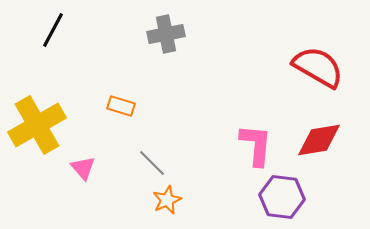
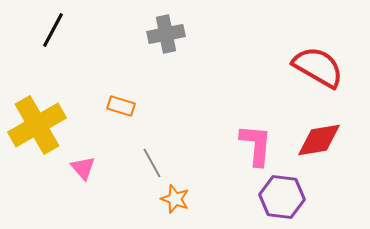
gray line: rotated 16 degrees clockwise
orange star: moved 8 px right, 1 px up; rotated 28 degrees counterclockwise
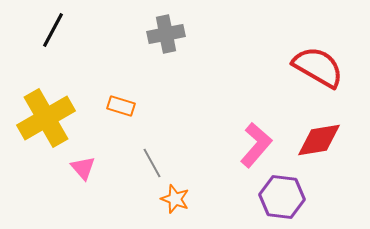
yellow cross: moved 9 px right, 7 px up
pink L-shape: rotated 36 degrees clockwise
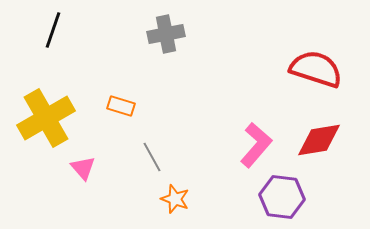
black line: rotated 9 degrees counterclockwise
red semicircle: moved 2 px left, 2 px down; rotated 12 degrees counterclockwise
gray line: moved 6 px up
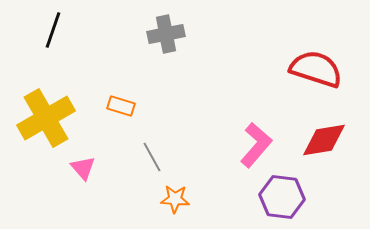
red diamond: moved 5 px right
orange star: rotated 16 degrees counterclockwise
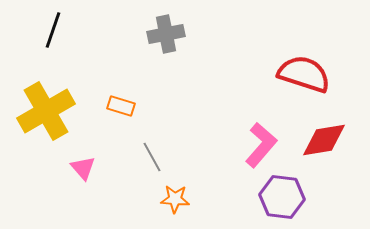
red semicircle: moved 12 px left, 5 px down
yellow cross: moved 7 px up
pink L-shape: moved 5 px right
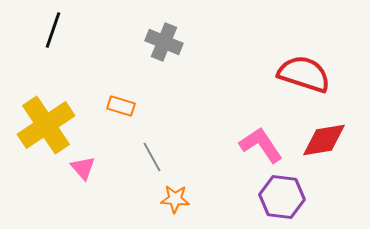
gray cross: moved 2 px left, 8 px down; rotated 33 degrees clockwise
yellow cross: moved 14 px down; rotated 4 degrees counterclockwise
pink L-shape: rotated 75 degrees counterclockwise
